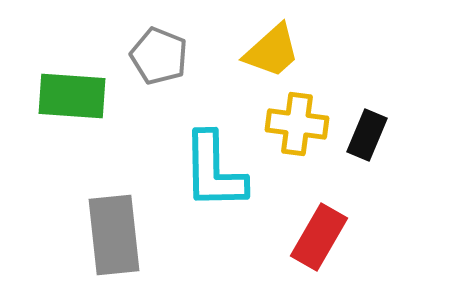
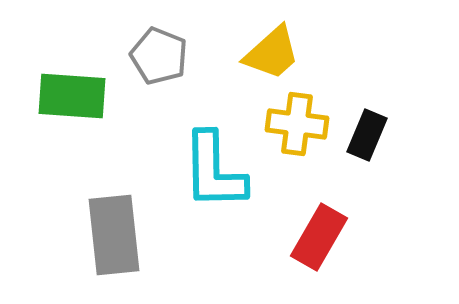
yellow trapezoid: moved 2 px down
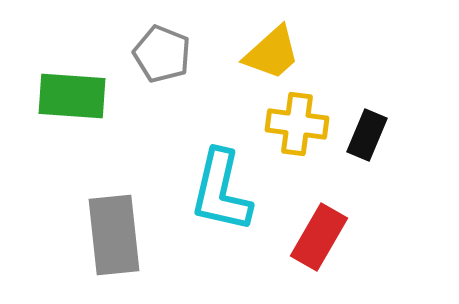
gray pentagon: moved 3 px right, 2 px up
cyan L-shape: moved 7 px right, 20 px down; rotated 14 degrees clockwise
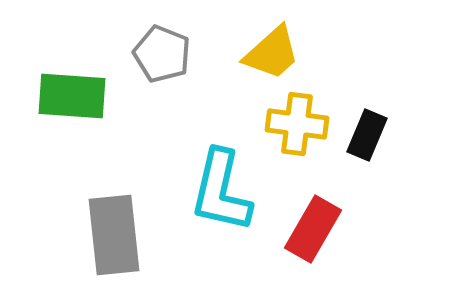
red rectangle: moved 6 px left, 8 px up
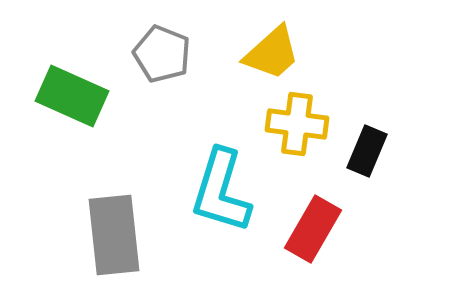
green rectangle: rotated 20 degrees clockwise
black rectangle: moved 16 px down
cyan L-shape: rotated 4 degrees clockwise
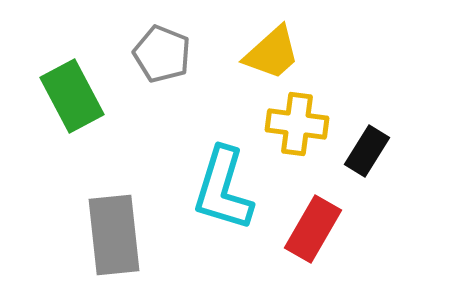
green rectangle: rotated 38 degrees clockwise
black rectangle: rotated 9 degrees clockwise
cyan L-shape: moved 2 px right, 2 px up
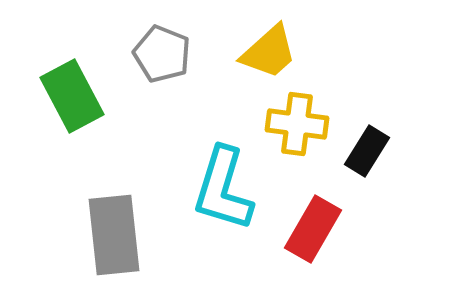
yellow trapezoid: moved 3 px left, 1 px up
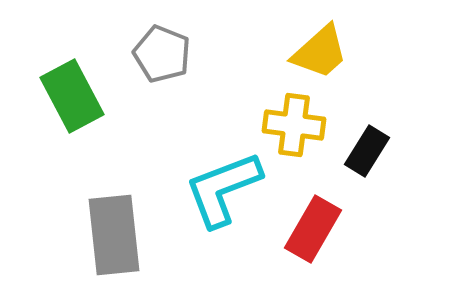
yellow trapezoid: moved 51 px right
yellow cross: moved 3 px left, 1 px down
cyan L-shape: rotated 52 degrees clockwise
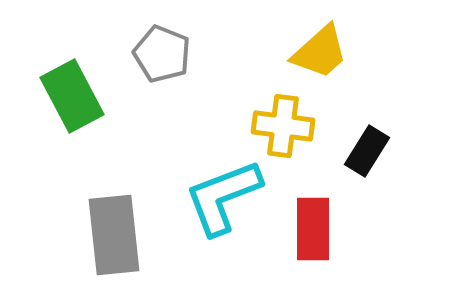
yellow cross: moved 11 px left, 1 px down
cyan L-shape: moved 8 px down
red rectangle: rotated 30 degrees counterclockwise
